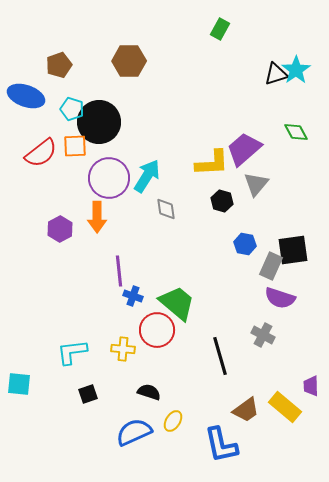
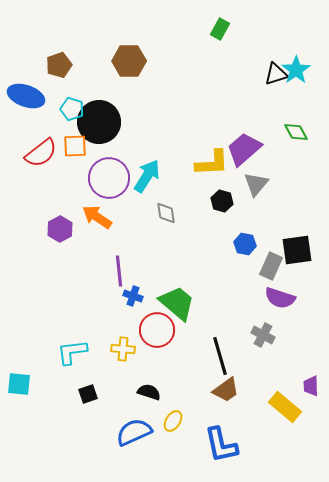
gray diamond at (166, 209): moved 4 px down
orange arrow at (97, 217): rotated 124 degrees clockwise
black square at (293, 250): moved 4 px right
brown trapezoid at (246, 410): moved 20 px left, 20 px up
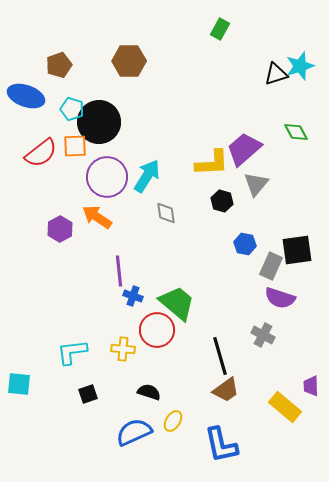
cyan star at (296, 70): moved 4 px right, 4 px up; rotated 16 degrees clockwise
purple circle at (109, 178): moved 2 px left, 1 px up
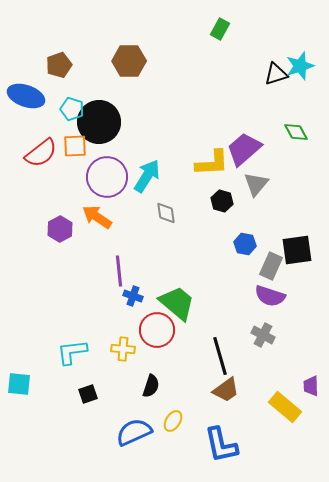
purple semicircle at (280, 298): moved 10 px left, 2 px up
black semicircle at (149, 392): moved 2 px right, 6 px up; rotated 90 degrees clockwise
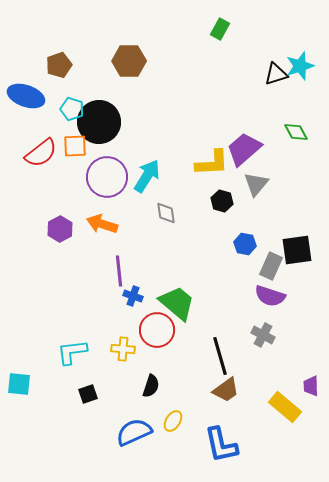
orange arrow at (97, 217): moved 5 px right, 7 px down; rotated 16 degrees counterclockwise
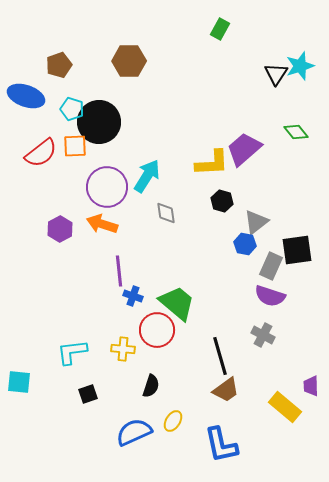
black triangle at (276, 74): rotated 40 degrees counterclockwise
green diamond at (296, 132): rotated 10 degrees counterclockwise
purple circle at (107, 177): moved 10 px down
gray triangle at (256, 184): moved 38 px down; rotated 12 degrees clockwise
cyan square at (19, 384): moved 2 px up
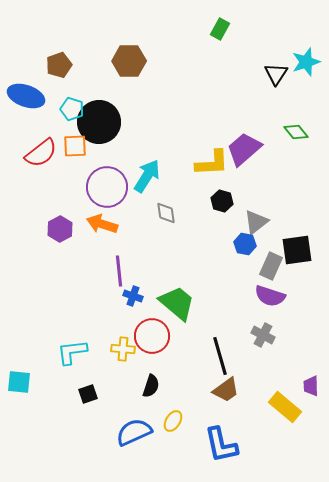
cyan star at (300, 66): moved 6 px right, 4 px up
red circle at (157, 330): moved 5 px left, 6 px down
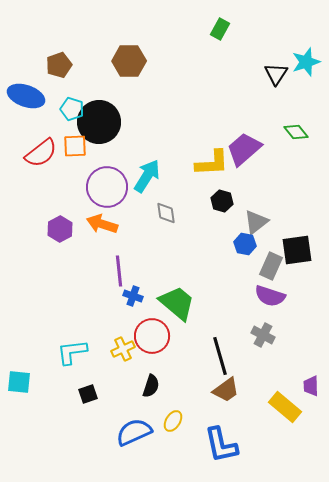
yellow cross at (123, 349): rotated 30 degrees counterclockwise
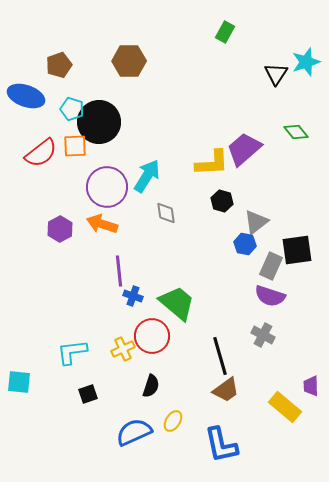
green rectangle at (220, 29): moved 5 px right, 3 px down
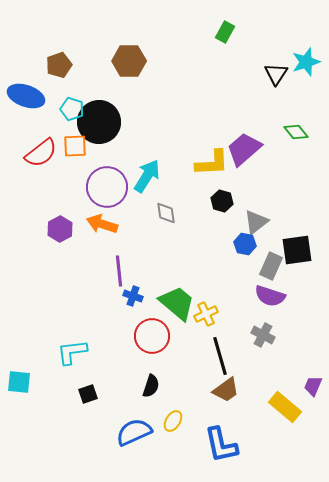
yellow cross at (123, 349): moved 83 px right, 35 px up
purple trapezoid at (311, 386): moved 2 px right; rotated 25 degrees clockwise
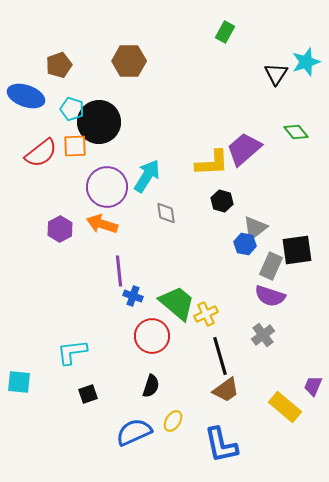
gray triangle at (256, 222): moved 1 px left, 6 px down
gray cross at (263, 335): rotated 25 degrees clockwise
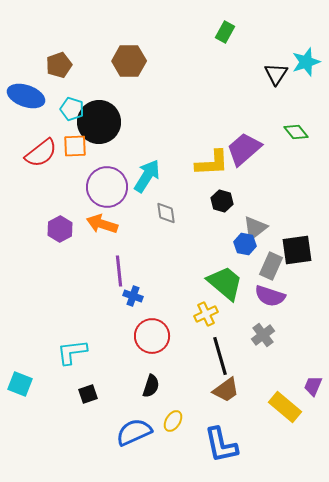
green trapezoid at (177, 303): moved 48 px right, 20 px up
cyan square at (19, 382): moved 1 px right, 2 px down; rotated 15 degrees clockwise
